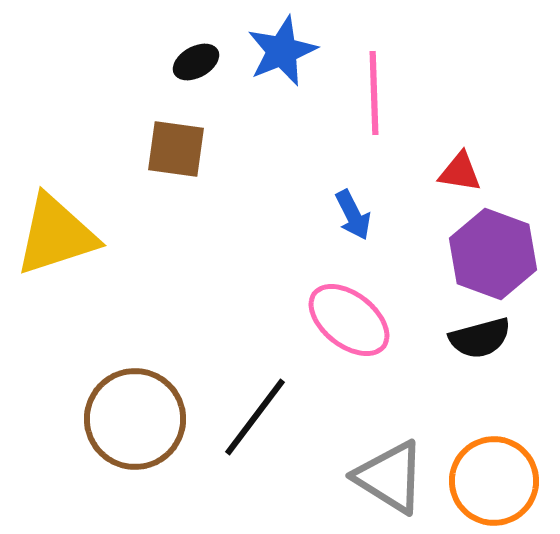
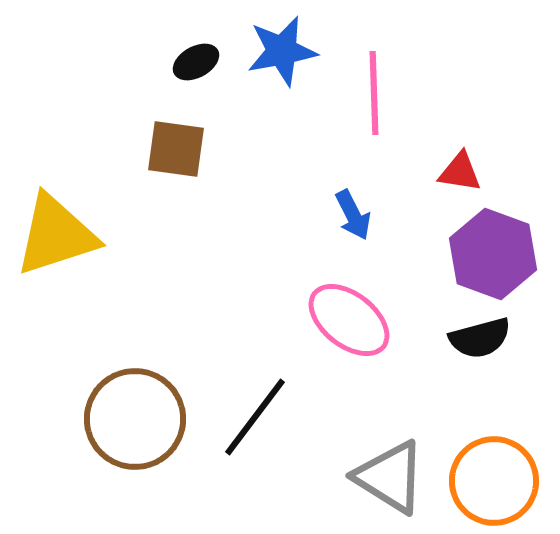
blue star: rotated 12 degrees clockwise
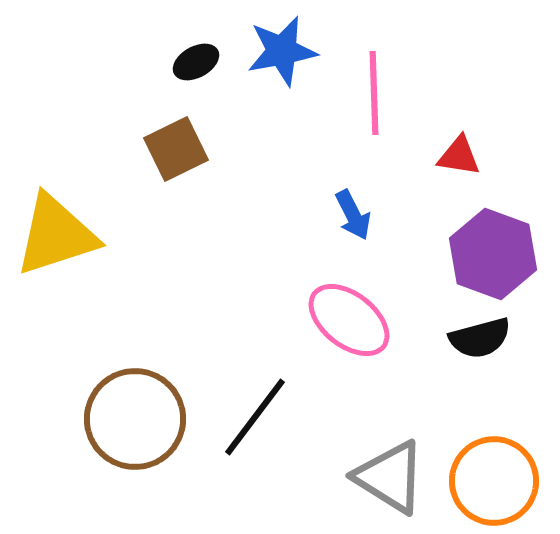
brown square: rotated 34 degrees counterclockwise
red triangle: moved 1 px left, 16 px up
